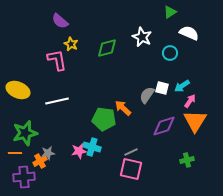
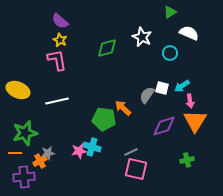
yellow star: moved 11 px left, 4 px up
pink arrow: rotated 136 degrees clockwise
pink square: moved 5 px right
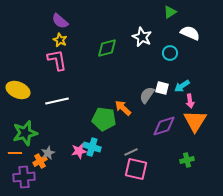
white semicircle: moved 1 px right
gray star: rotated 16 degrees counterclockwise
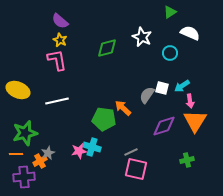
orange line: moved 1 px right, 1 px down
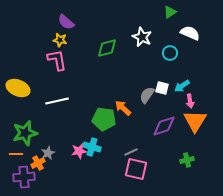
purple semicircle: moved 6 px right, 1 px down
yellow star: rotated 16 degrees counterclockwise
yellow ellipse: moved 2 px up
orange cross: moved 2 px left, 2 px down
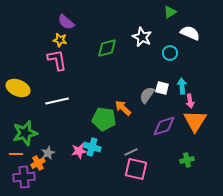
cyan arrow: rotated 119 degrees clockwise
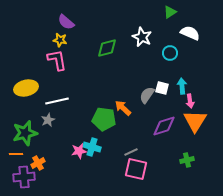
yellow ellipse: moved 8 px right; rotated 35 degrees counterclockwise
gray star: moved 33 px up
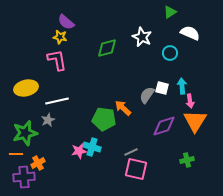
yellow star: moved 3 px up
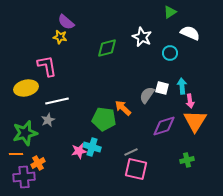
pink L-shape: moved 10 px left, 6 px down
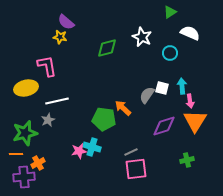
pink square: rotated 20 degrees counterclockwise
